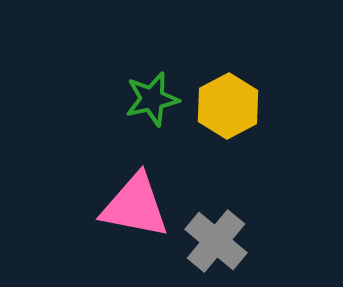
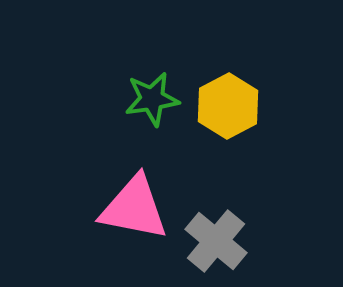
green star: rotated 4 degrees clockwise
pink triangle: moved 1 px left, 2 px down
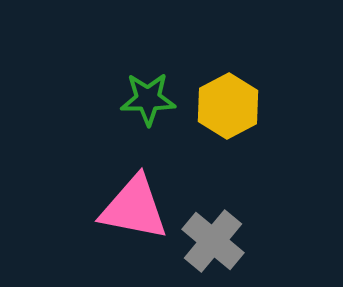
green star: moved 4 px left; rotated 8 degrees clockwise
gray cross: moved 3 px left
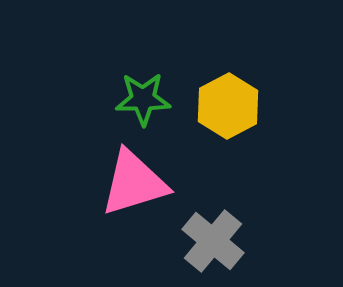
green star: moved 5 px left
pink triangle: moved 25 px up; rotated 28 degrees counterclockwise
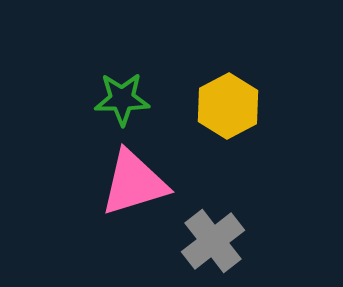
green star: moved 21 px left
gray cross: rotated 12 degrees clockwise
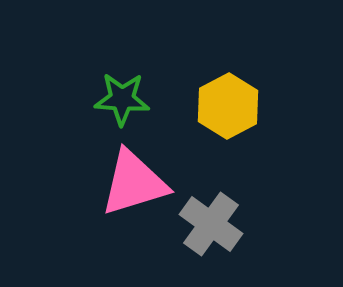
green star: rotated 4 degrees clockwise
gray cross: moved 2 px left, 17 px up; rotated 16 degrees counterclockwise
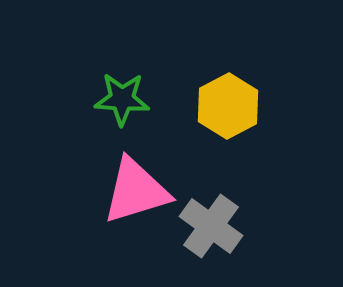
pink triangle: moved 2 px right, 8 px down
gray cross: moved 2 px down
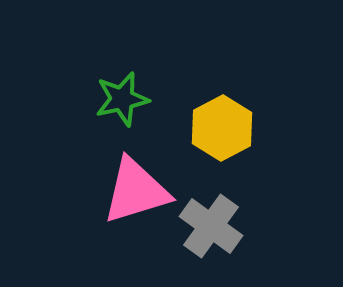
green star: rotated 16 degrees counterclockwise
yellow hexagon: moved 6 px left, 22 px down
